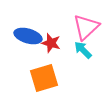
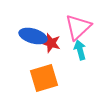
pink triangle: moved 8 px left
blue ellipse: moved 5 px right
cyan arrow: moved 3 px left; rotated 30 degrees clockwise
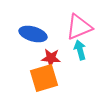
pink triangle: moved 1 px right; rotated 20 degrees clockwise
blue ellipse: moved 2 px up
red star: moved 15 px down; rotated 12 degrees counterclockwise
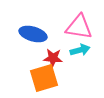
pink triangle: rotated 32 degrees clockwise
cyan arrow: rotated 90 degrees clockwise
red star: moved 2 px right
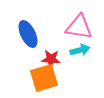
blue ellipse: moved 5 px left; rotated 48 degrees clockwise
red star: moved 2 px left, 1 px down
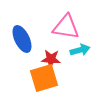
pink triangle: moved 13 px left
blue ellipse: moved 6 px left, 5 px down
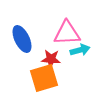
pink triangle: moved 1 px right, 6 px down; rotated 12 degrees counterclockwise
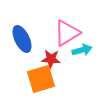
pink triangle: rotated 28 degrees counterclockwise
cyan arrow: moved 2 px right
orange square: moved 3 px left, 1 px down
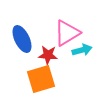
red star: moved 3 px left, 4 px up
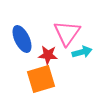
pink triangle: rotated 24 degrees counterclockwise
cyan arrow: moved 2 px down
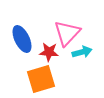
pink triangle: rotated 8 degrees clockwise
red star: moved 1 px right, 3 px up
